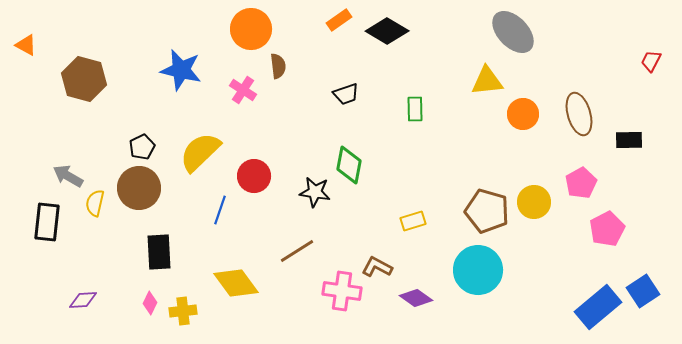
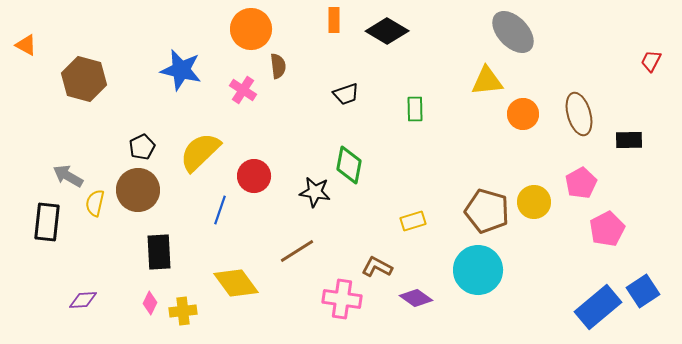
orange rectangle at (339, 20): moved 5 px left; rotated 55 degrees counterclockwise
brown circle at (139, 188): moved 1 px left, 2 px down
pink cross at (342, 291): moved 8 px down
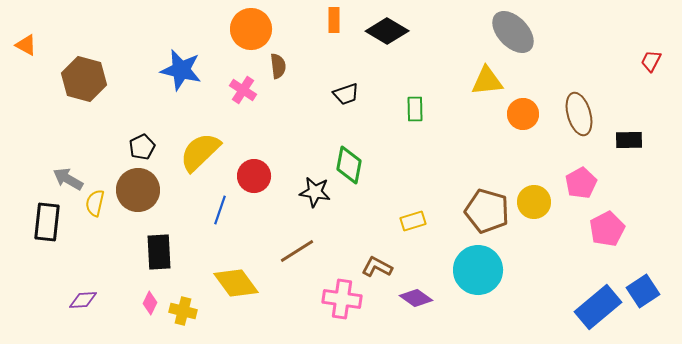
gray arrow at (68, 176): moved 3 px down
yellow cross at (183, 311): rotated 20 degrees clockwise
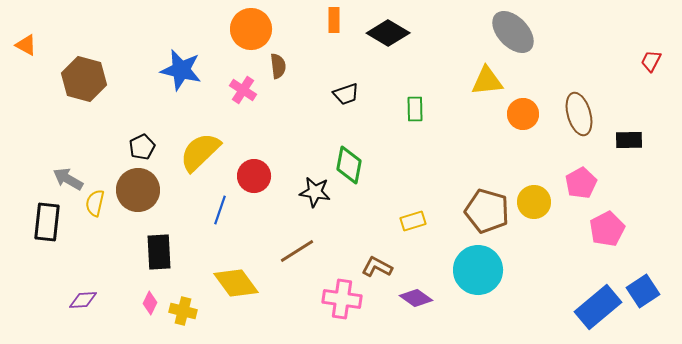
black diamond at (387, 31): moved 1 px right, 2 px down
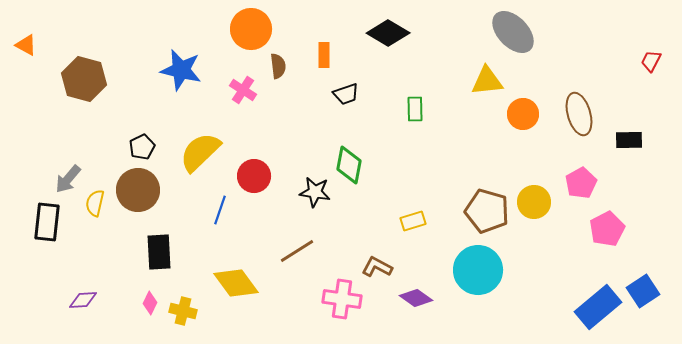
orange rectangle at (334, 20): moved 10 px left, 35 px down
gray arrow at (68, 179): rotated 80 degrees counterclockwise
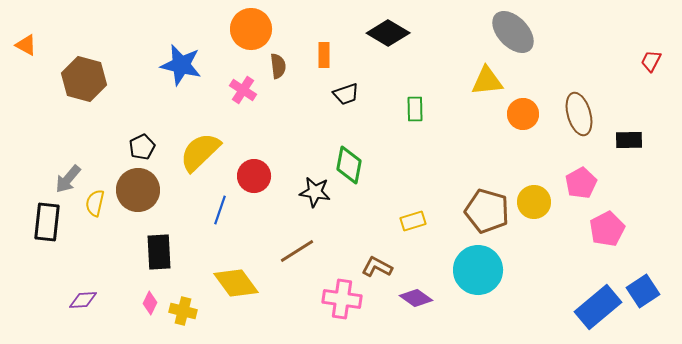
blue star at (181, 70): moved 5 px up
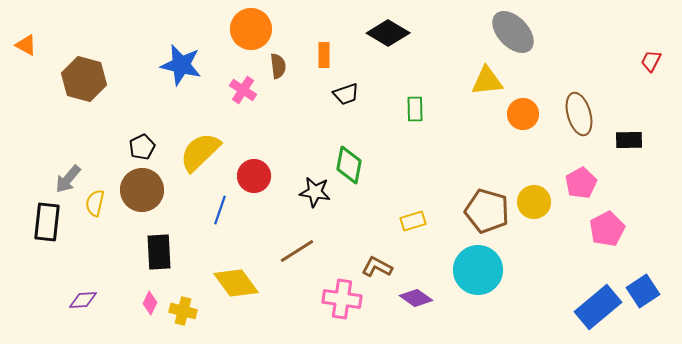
brown circle at (138, 190): moved 4 px right
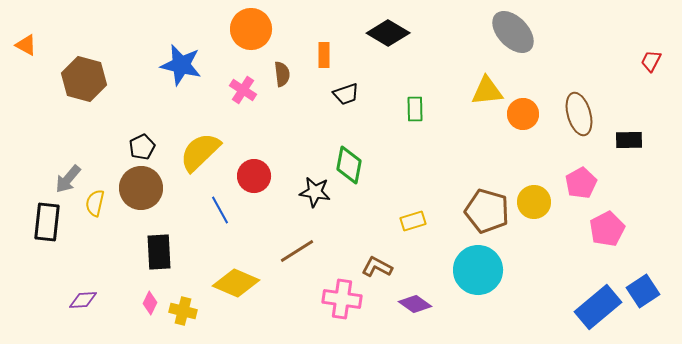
brown semicircle at (278, 66): moved 4 px right, 8 px down
yellow triangle at (487, 81): moved 10 px down
brown circle at (142, 190): moved 1 px left, 2 px up
blue line at (220, 210): rotated 48 degrees counterclockwise
yellow diamond at (236, 283): rotated 30 degrees counterclockwise
purple diamond at (416, 298): moved 1 px left, 6 px down
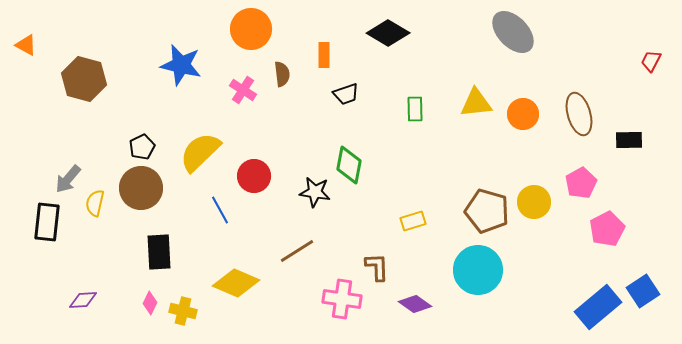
yellow triangle at (487, 91): moved 11 px left, 12 px down
brown L-shape at (377, 267): rotated 60 degrees clockwise
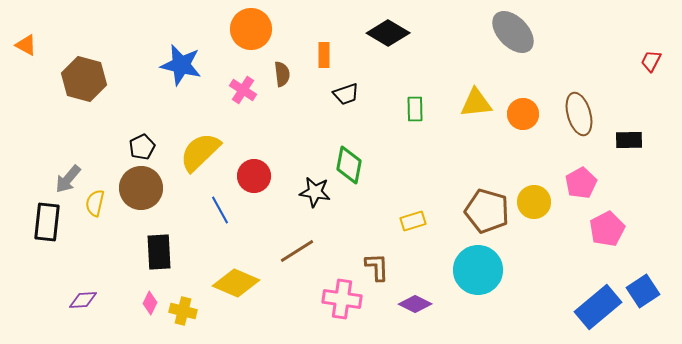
purple diamond at (415, 304): rotated 8 degrees counterclockwise
